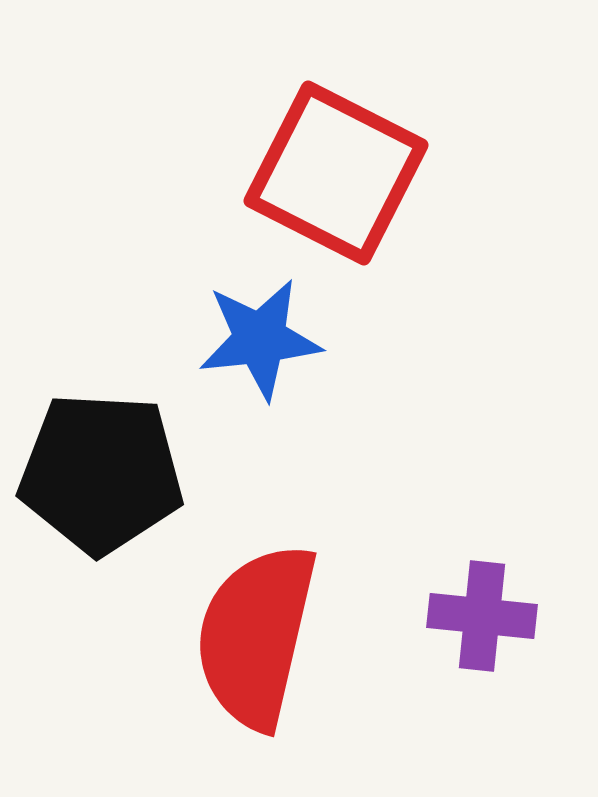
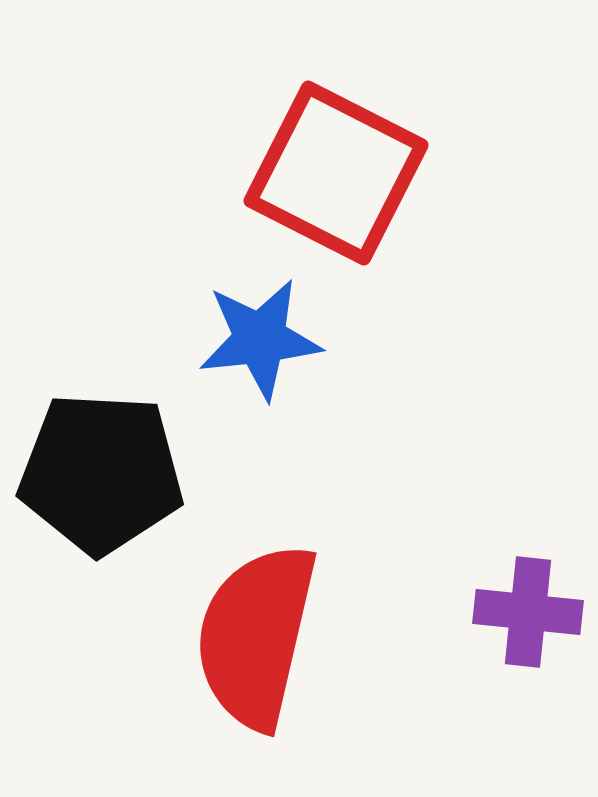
purple cross: moved 46 px right, 4 px up
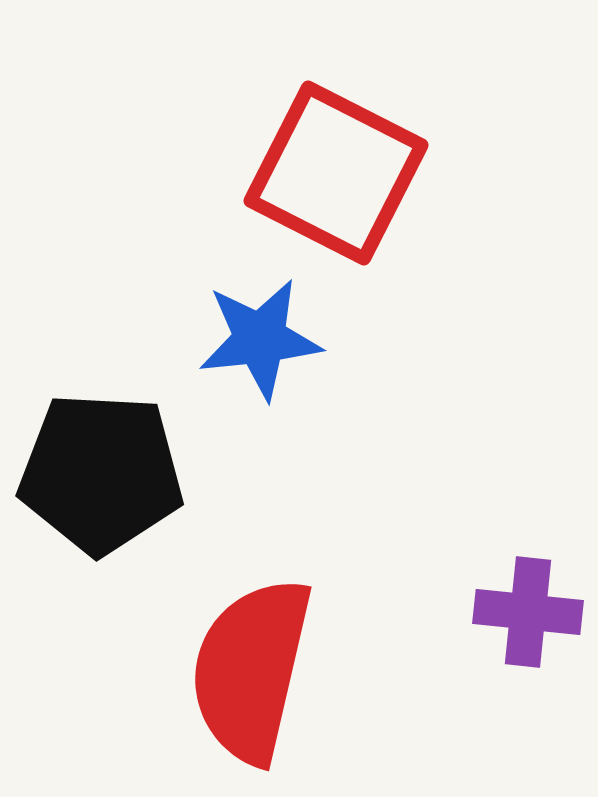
red semicircle: moved 5 px left, 34 px down
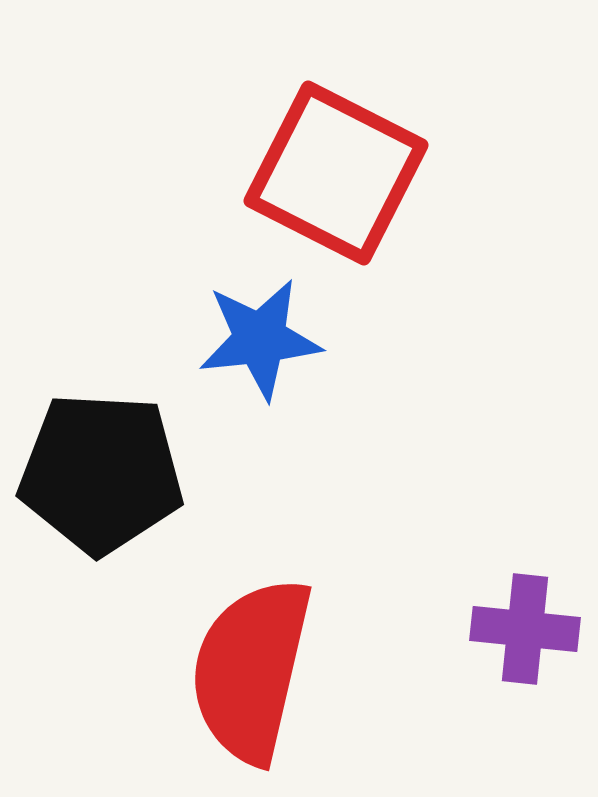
purple cross: moved 3 px left, 17 px down
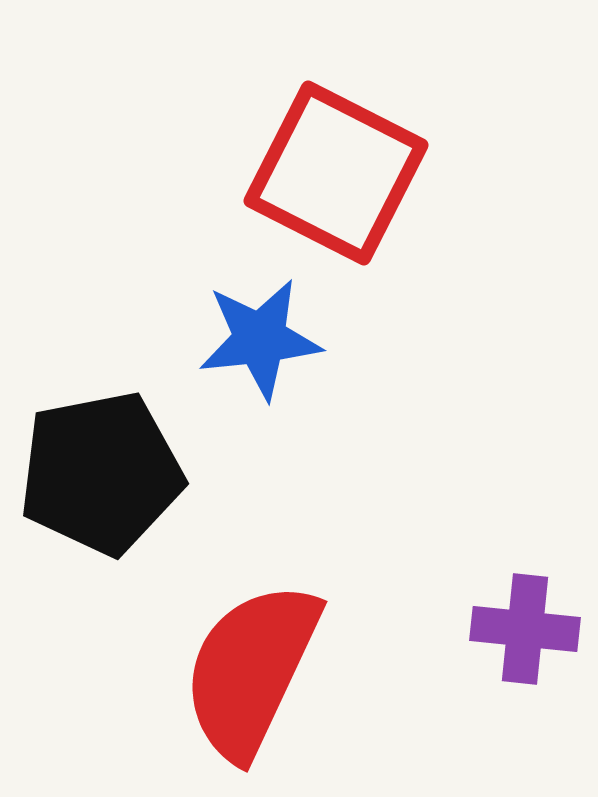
black pentagon: rotated 14 degrees counterclockwise
red semicircle: rotated 12 degrees clockwise
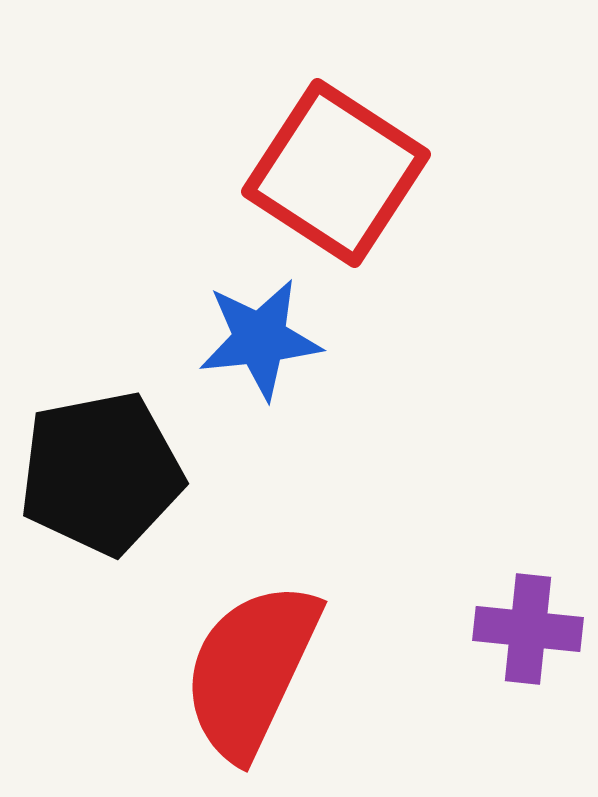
red square: rotated 6 degrees clockwise
purple cross: moved 3 px right
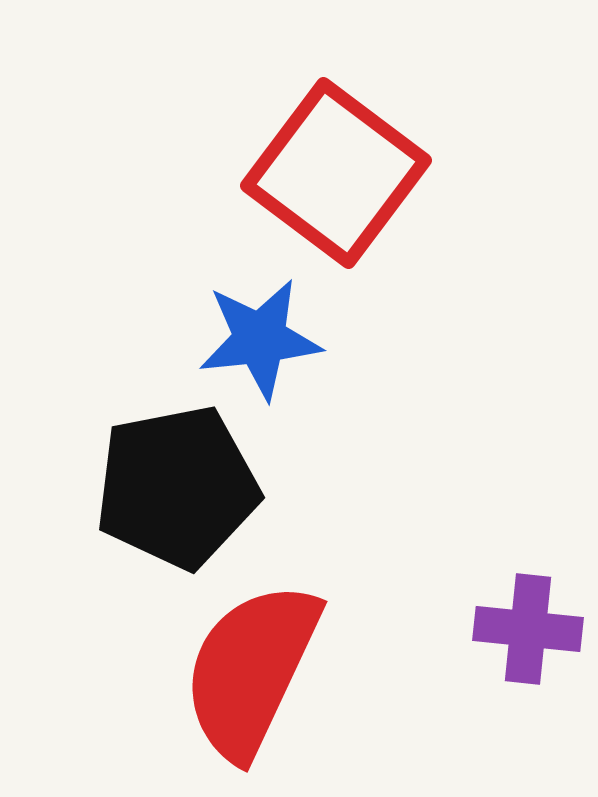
red square: rotated 4 degrees clockwise
black pentagon: moved 76 px right, 14 px down
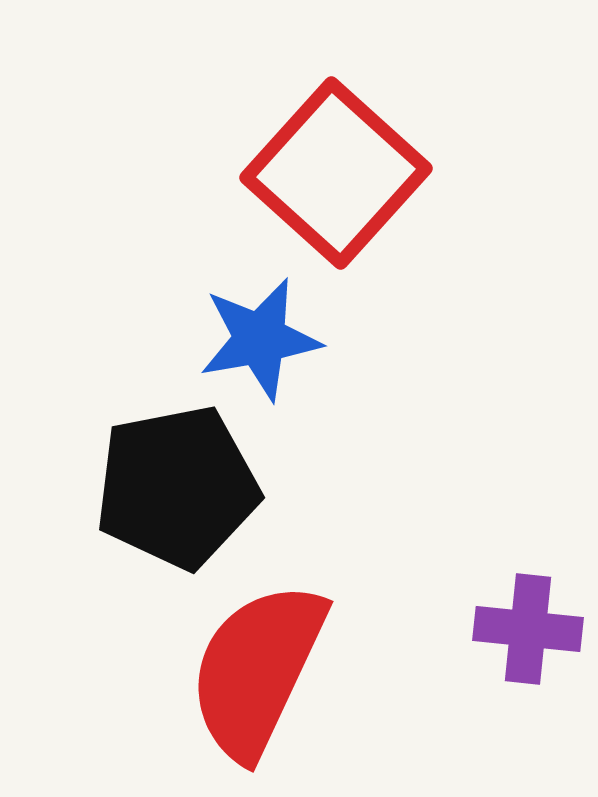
red square: rotated 5 degrees clockwise
blue star: rotated 4 degrees counterclockwise
red semicircle: moved 6 px right
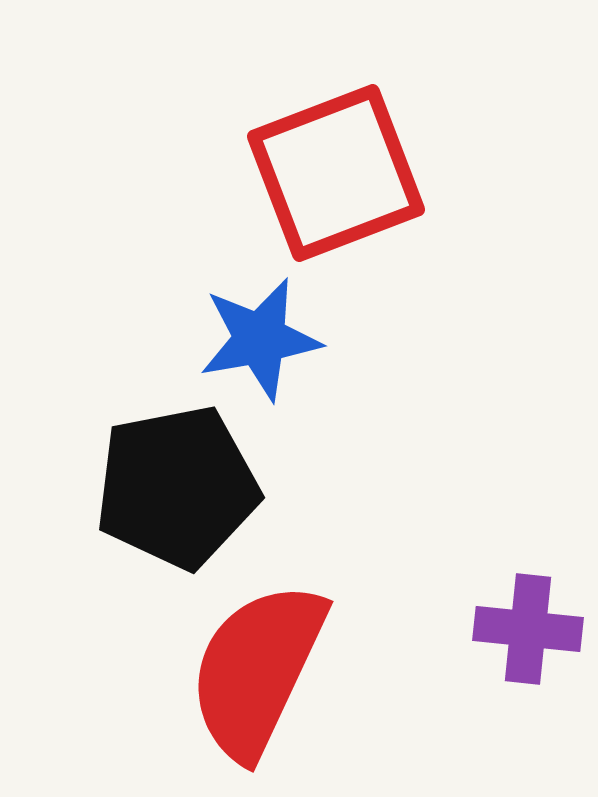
red square: rotated 27 degrees clockwise
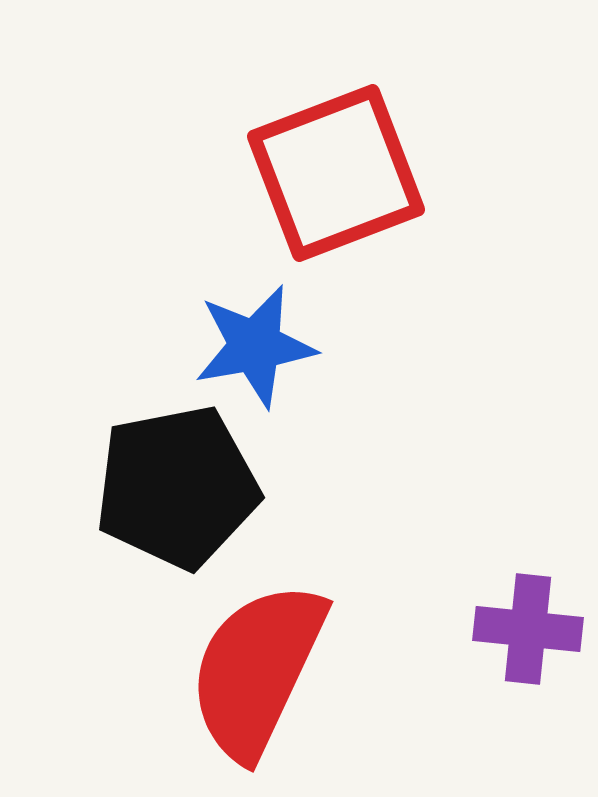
blue star: moved 5 px left, 7 px down
